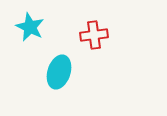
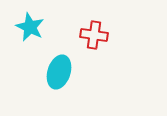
red cross: rotated 16 degrees clockwise
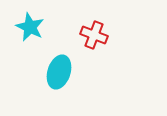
red cross: rotated 12 degrees clockwise
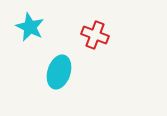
red cross: moved 1 px right
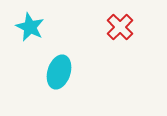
red cross: moved 25 px right, 8 px up; rotated 24 degrees clockwise
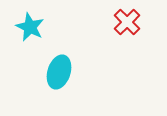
red cross: moved 7 px right, 5 px up
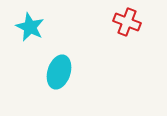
red cross: rotated 24 degrees counterclockwise
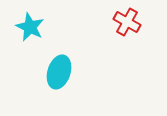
red cross: rotated 8 degrees clockwise
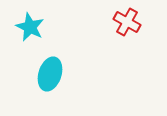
cyan ellipse: moved 9 px left, 2 px down
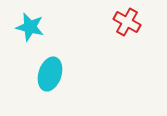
cyan star: rotated 12 degrees counterclockwise
